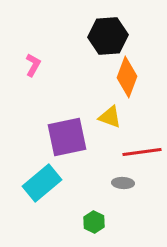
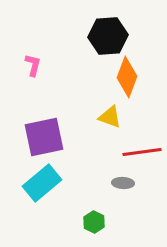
pink L-shape: rotated 15 degrees counterclockwise
purple square: moved 23 px left
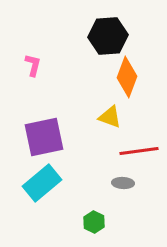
red line: moved 3 px left, 1 px up
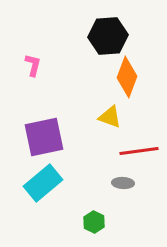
cyan rectangle: moved 1 px right
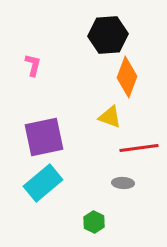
black hexagon: moved 1 px up
red line: moved 3 px up
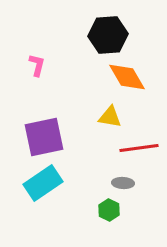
pink L-shape: moved 4 px right
orange diamond: rotated 51 degrees counterclockwise
yellow triangle: rotated 10 degrees counterclockwise
cyan rectangle: rotated 6 degrees clockwise
green hexagon: moved 15 px right, 12 px up
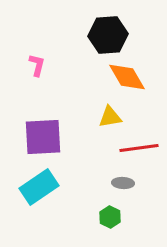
yellow triangle: rotated 20 degrees counterclockwise
purple square: moved 1 px left; rotated 9 degrees clockwise
cyan rectangle: moved 4 px left, 4 px down
green hexagon: moved 1 px right, 7 px down
